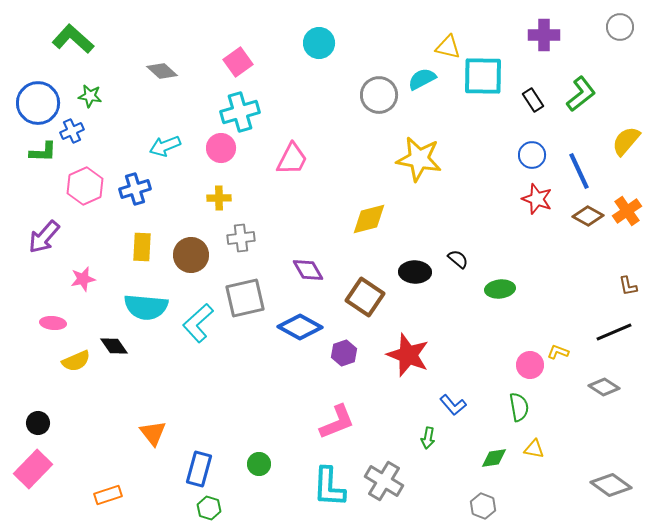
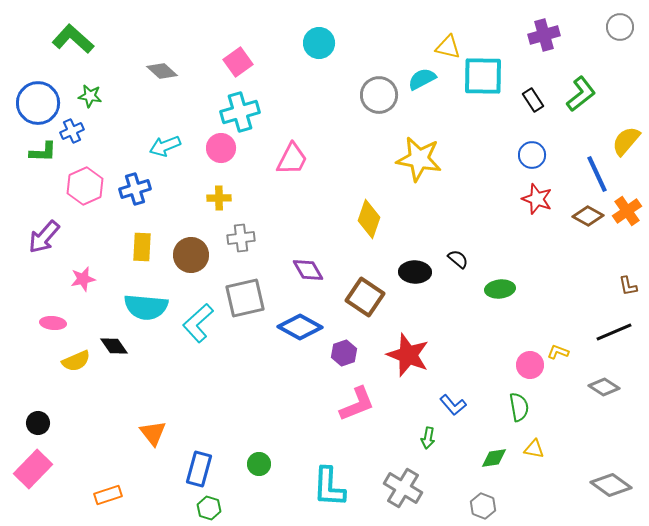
purple cross at (544, 35): rotated 16 degrees counterclockwise
blue line at (579, 171): moved 18 px right, 3 px down
yellow diamond at (369, 219): rotated 57 degrees counterclockwise
pink L-shape at (337, 422): moved 20 px right, 18 px up
gray cross at (384, 481): moved 19 px right, 7 px down
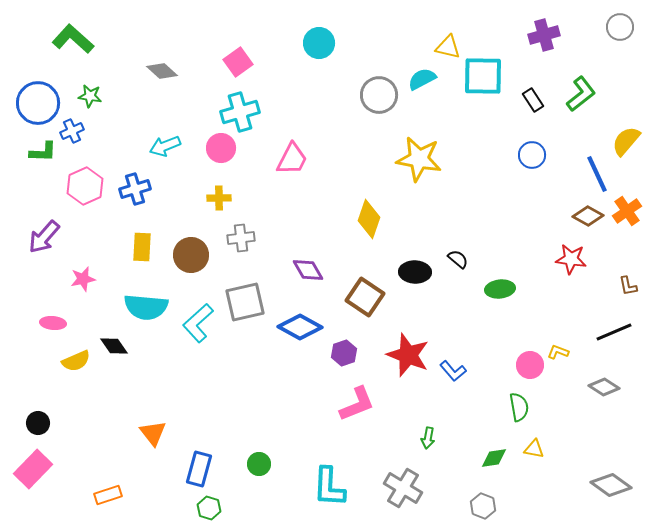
red star at (537, 199): moved 34 px right, 60 px down; rotated 12 degrees counterclockwise
gray square at (245, 298): moved 4 px down
blue L-shape at (453, 405): moved 34 px up
